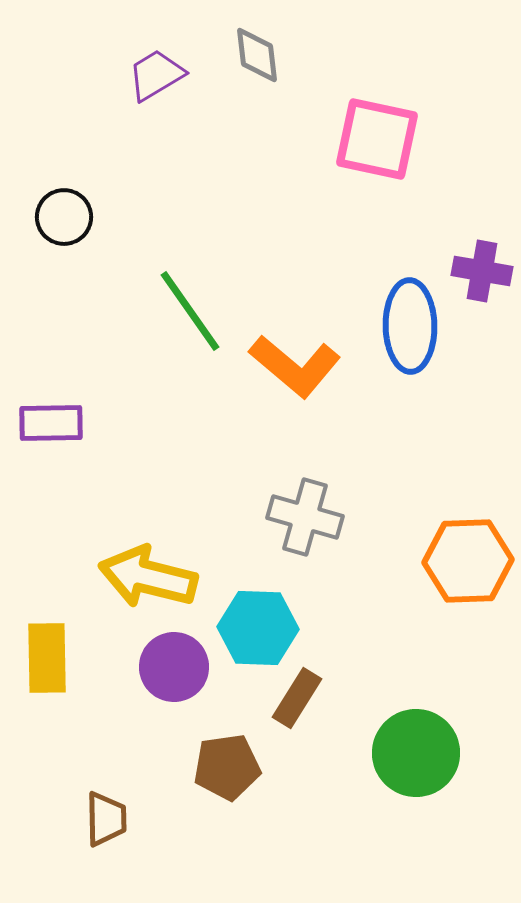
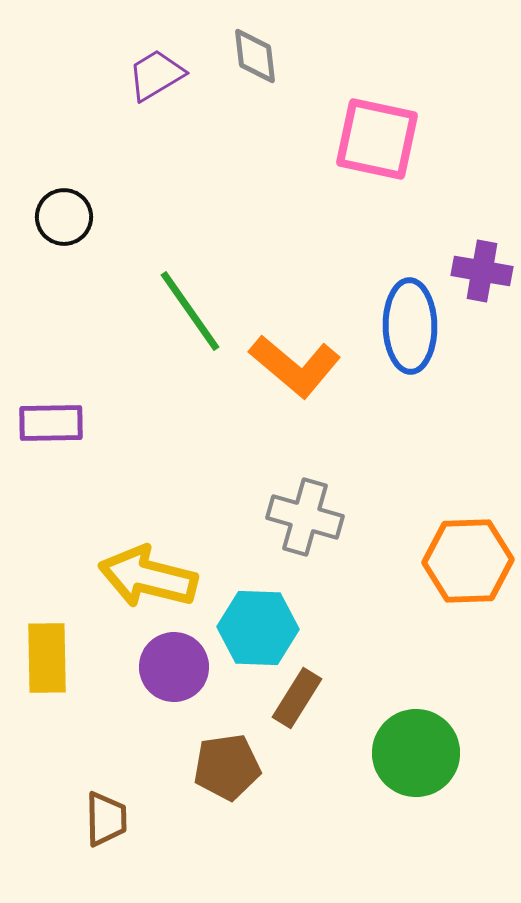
gray diamond: moved 2 px left, 1 px down
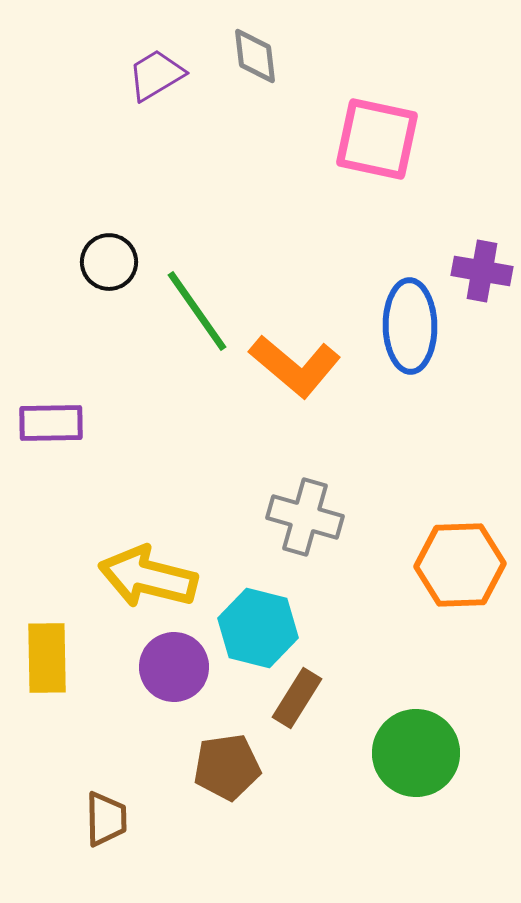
black circle: moved 45 px right, 45 px down
green line: moved 7 px right
orange hexagon: moved 8 px left, 4 px down
cyan hexagon: rotated 12 degrees clockwise
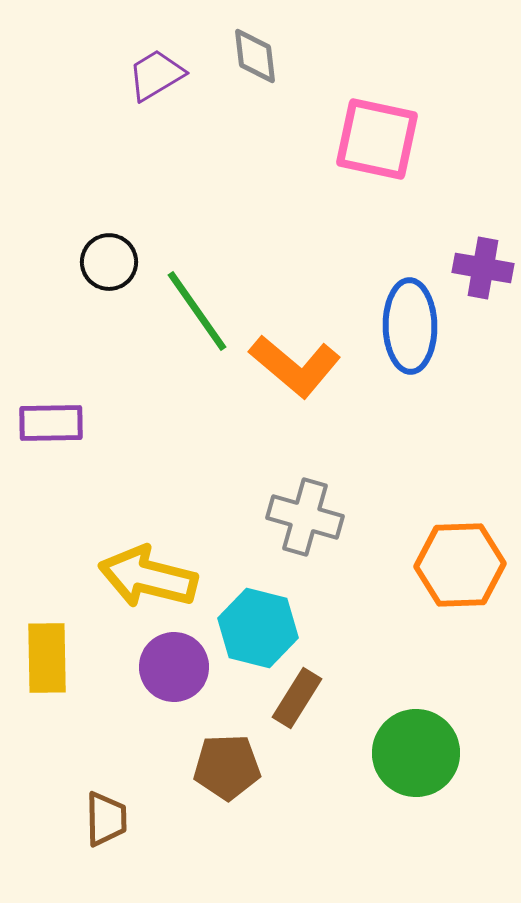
purple cross: moved 1 px right, 3 px up
brown pentagon: rotated 6 degrees clockwise
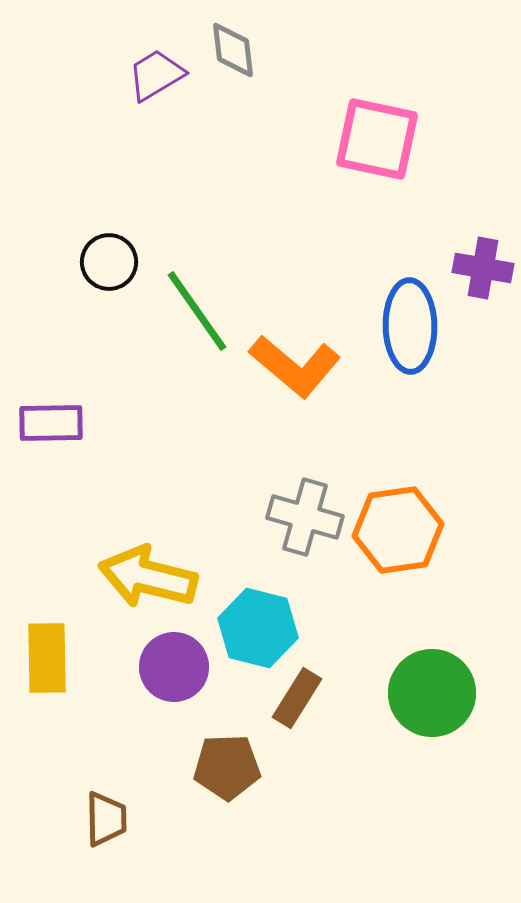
gray diamond: moved 22 px left, 6 px up
orange hexagon: moved 62 px left, 35 px up; rotated 6 degrees counterclockwise
green circle: moved 16 px right, 60 px up
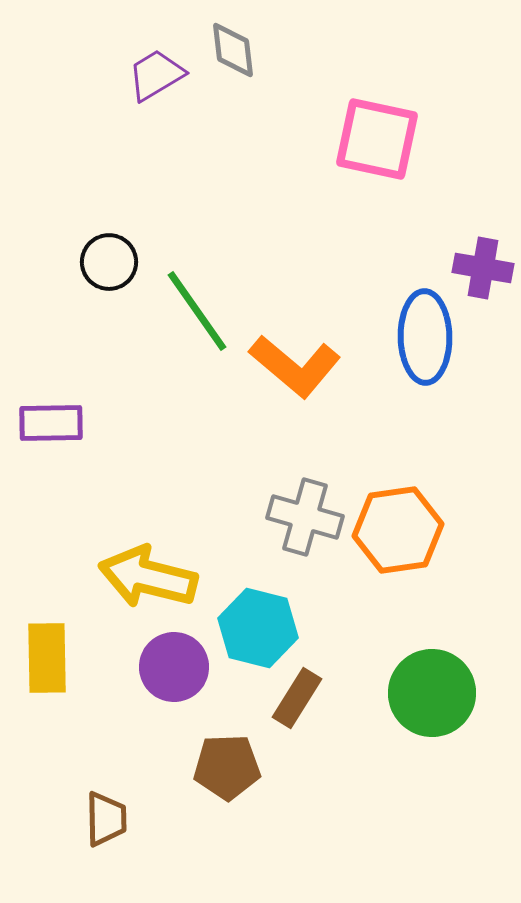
blue ellipse: moved 15 px right, 11 px down
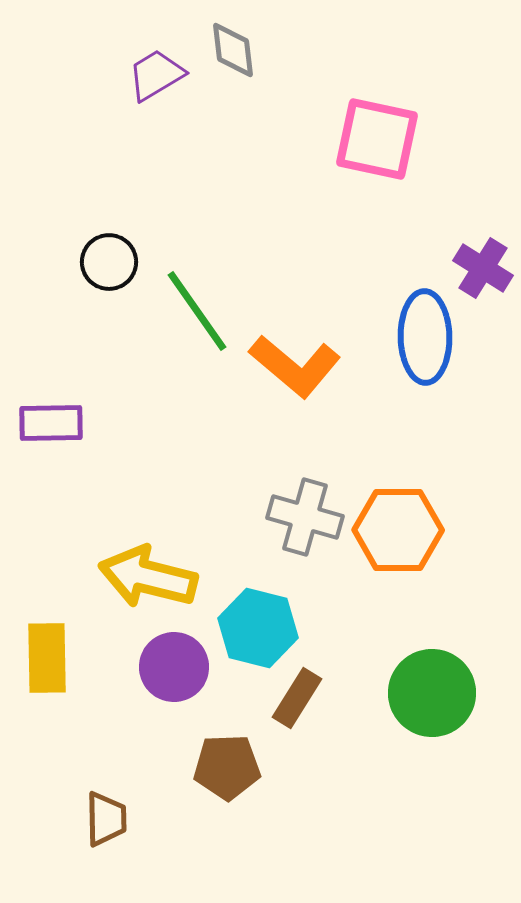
purple cross: rotated 22 degrees clockwise
orange hexagon: rotated 8 degrees clockwise
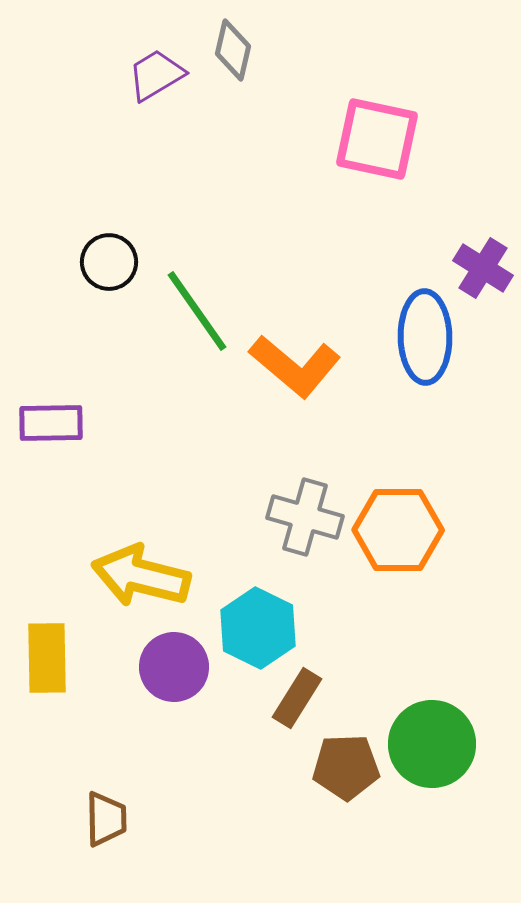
gray diamond: rotated 20 degrees clockwise
yellow arrow: moved 7 px left, 1 px up
cyan hexagon: rotated 12 degrees clockwise
green circle: moved 51 px down
brown pentagon: moved 119 px right
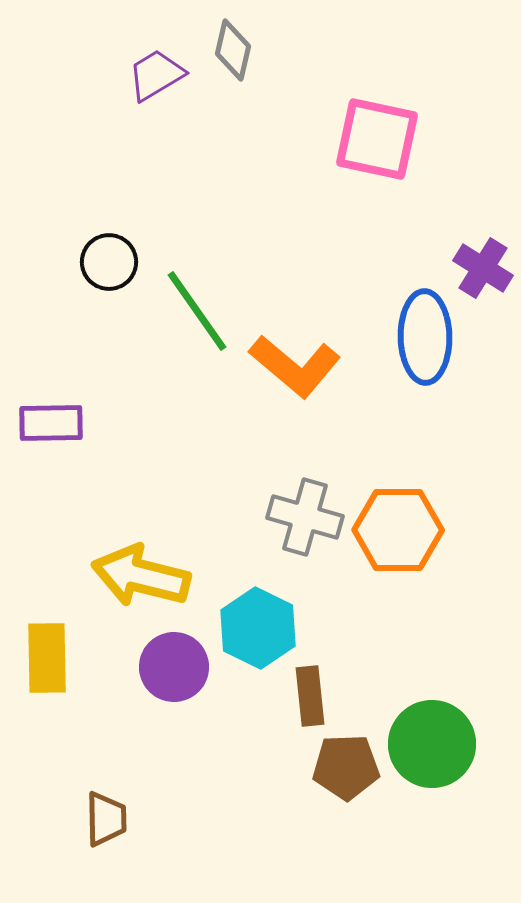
brown rectangle: moved 13 px right, 2 px up; rotated 38 degrees counterclockwise
